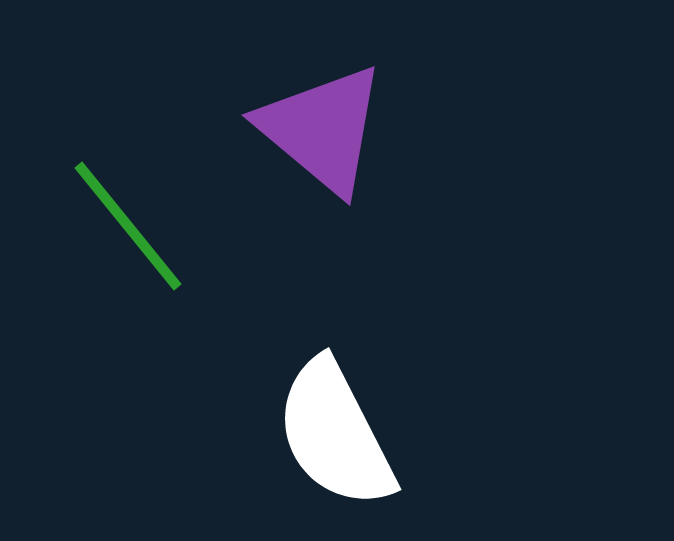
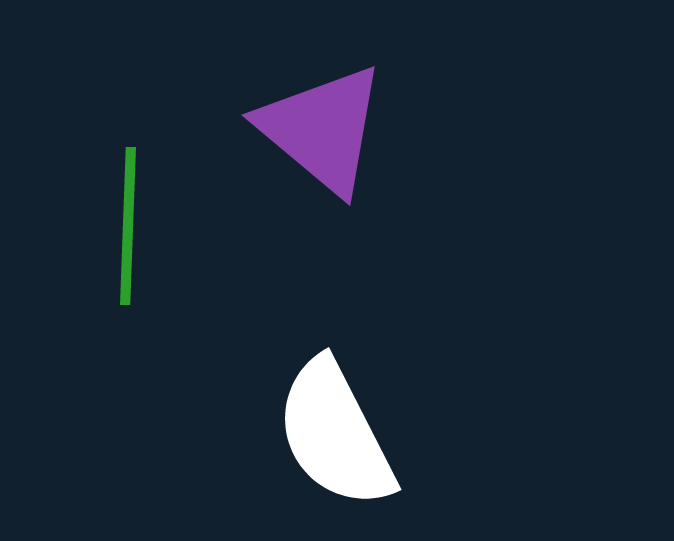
green line: rotated 41 degrees clockwise
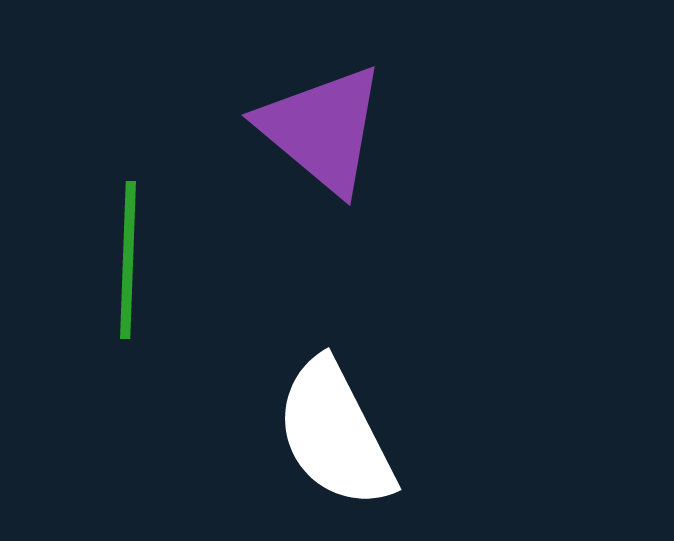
green line: moved 34 px down
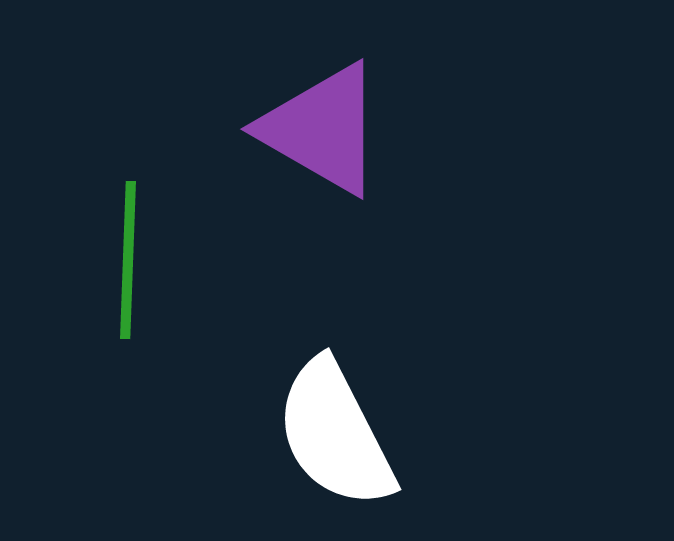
purple triangle: rotated 10 degrees counterclockwise
